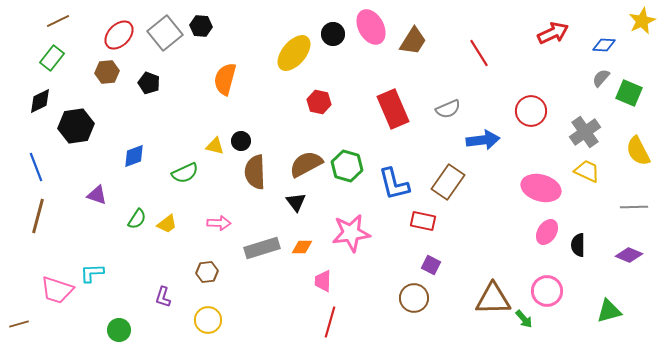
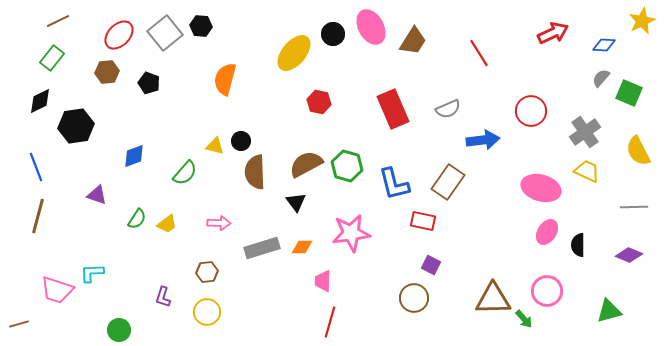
green semicircle at (185, 173): rotated 24 degrees counterclockwise
yellow circle at (208, 320): moved 1 px left, 8 px up
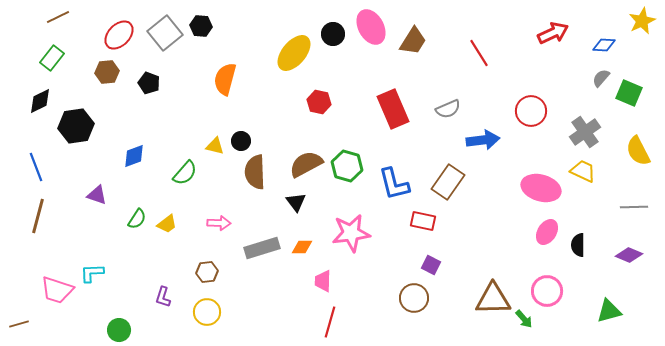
brown line at (58, 21): moved 4 px up
yellow trapezoid at (587, 171): moved 4 px left
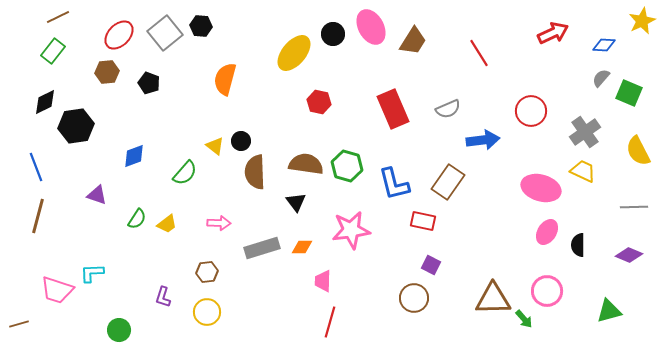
green rectangle at (52, 58): moved 1 px right, 7 px up
black diamond at (40, 101): moved 5 px right, 1 px down
yellow triangle at (215, 146): rotated 24 degrees clockwise
brown semicircle at (306, 164): rotated 36 degrees clockwise
pink star at (351, 233): moved 3 px up
